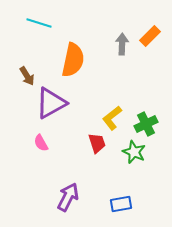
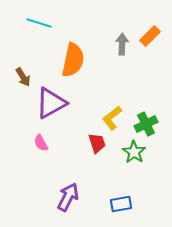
brown arrow: moved 4 px left, 1 px down
green star: rotated 10 degrees clockwise
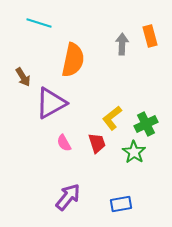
orange rectangle: rotated 60 degrees counterclockwise
pink semicircle: moved 23 px right
purple arrow: rotated 12 degrees clockwise
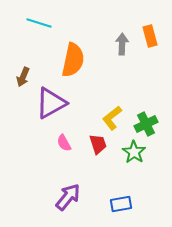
brown arrow: rotated 54 degrees clockwise
red trapezoid: moved 1 px right, 1 px down
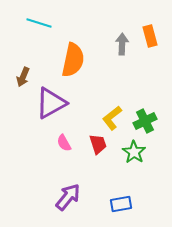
green cross: moved 1 px left, 3 px up
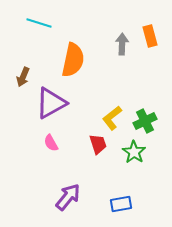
pink semicircle: moved 13 px left
